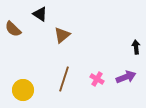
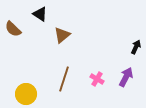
black arrow: rotated 32 degrees clockwise
purple arrow: rotated 42 degrees counterclockwise
yellow circle: moved 3 px right, 4 px down
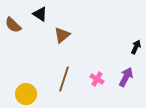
brown semicircle: moved 4 px up
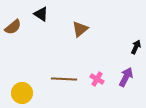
black triangle: moved 1 px right
brown semicircle: moved 2 px down; rotated 84 degrees counterclockwise
brown triangle: moved 18 px right, 6 px up
brown line: rotated 75 degrees clockwise
yellow circle: moved 4 px left, 1 px up
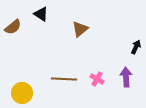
purple arrow: rotated 30 degrees counterclockwise
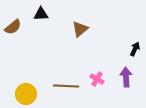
black triangle: rotated 35 degrees counterclockwise
black arrow: moved 1 px left, 2 px down
brown line: moved 2 px right, 7 px down
yellow circle: moved 4 px right, 1 px down
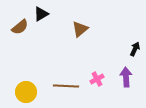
black triangle: rotated 28 degrees counterclockwise
brown semicircle: moved 7 px right
pink cross: rotated 32 degrees clockwise
yellow circle: moved 2 px up
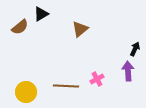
purple arrow: moved 2 px right, 6 px up
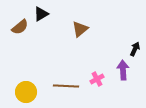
purple arrow: moved 5 px left, 1 px up
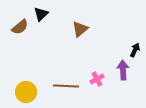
black triangle: rotated 14 degrees counterclockwise
black arrow: moved 1 px down
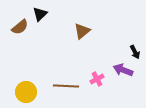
black triangle: moved 1 px left
brown triangle: moved 2 px right, 2 px down
black arrow: moved 2 px down; rotated 128 degrees clockwise
purple arrow: rotated 66 degrees counterclockwise
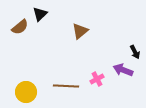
brown triangle: moved 2 px left
